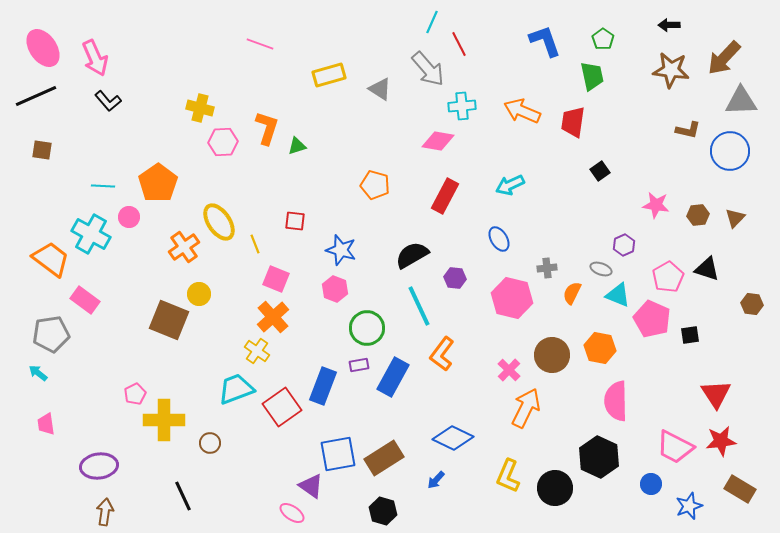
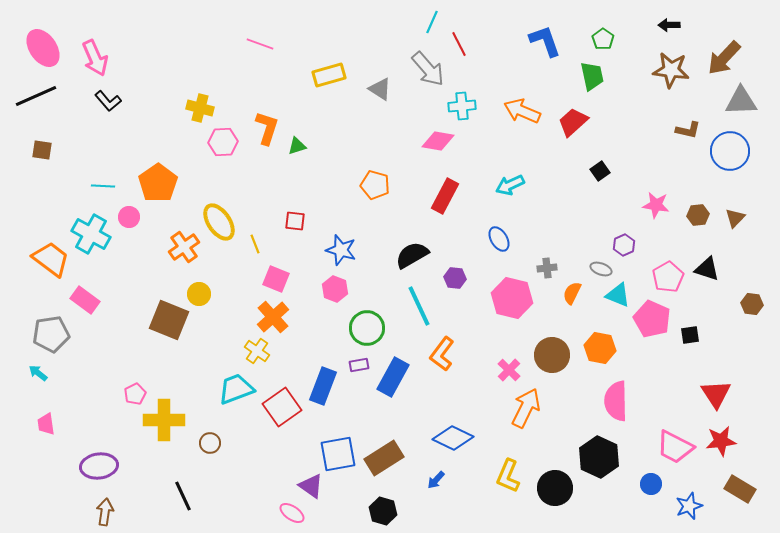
red trapezoid at (573, 122): rotated 40 degrees clockwise
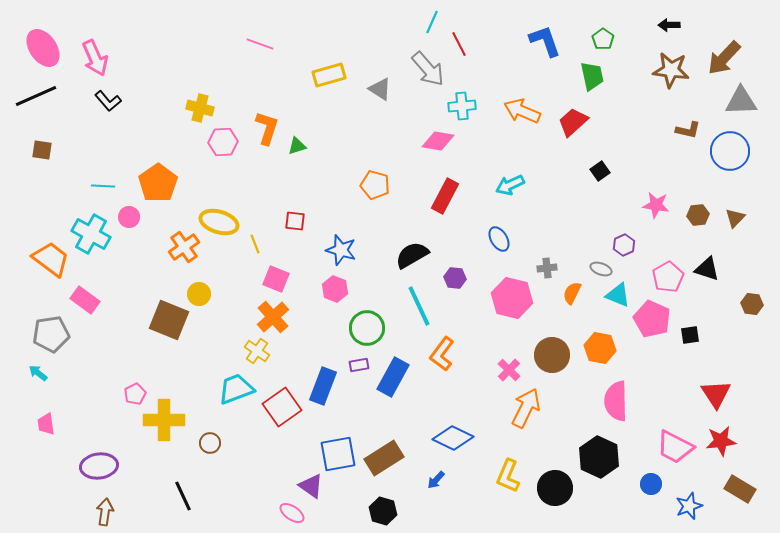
yellow ellipse at (219, 222): rotated 39 degrees counterclockwise
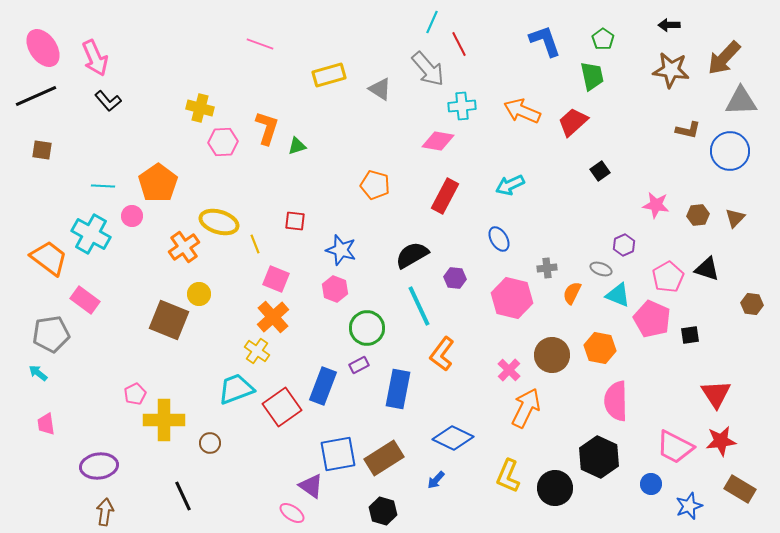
pink circle at (129, 217): moved 3 px right, 1 px up
orange trapezoid at (51, 259): moved 2 px left, 1 px up
purple rectangle at (359, 365): rotated 18 degrees counterclockwise
blue rectangle at (393, 377): moved 5 px right, 12 px down; rotated 18 degrees counterclockwise
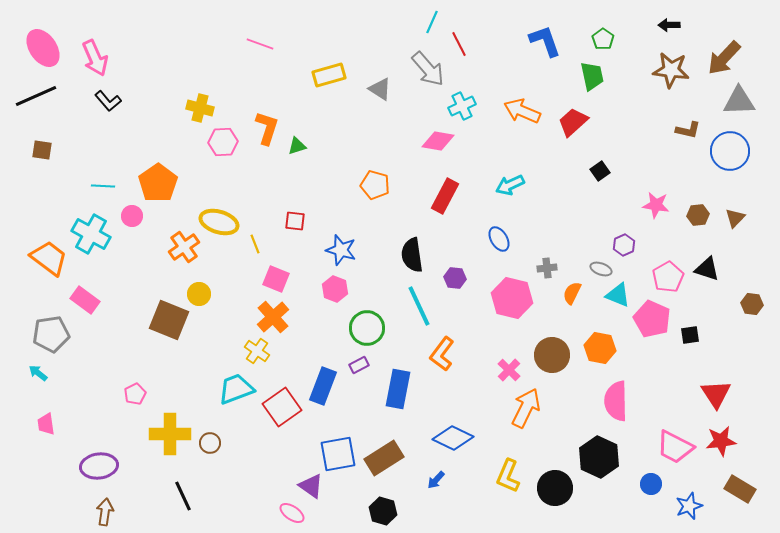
gray triangle at (741, 101): moved 2 px left
cyan cross at (462, 106): rotated 20 degrees counterclockwise
black semicircle at (412, 255): rotated 68 degrees counterclockwise
yellow cross at (164, 420): moved 6 px right, 14 px down
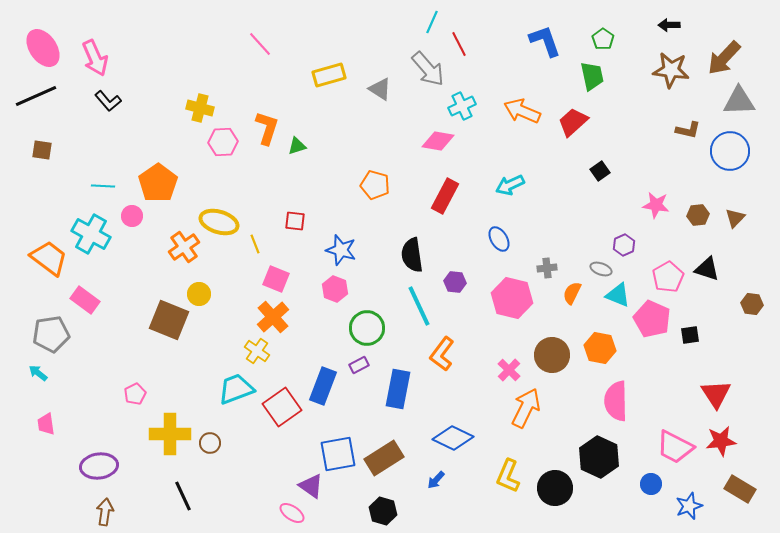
pink line at (260, 44): rotated 28 degrees clockwise
purple hexagon at (455, 278): moved 4 px down
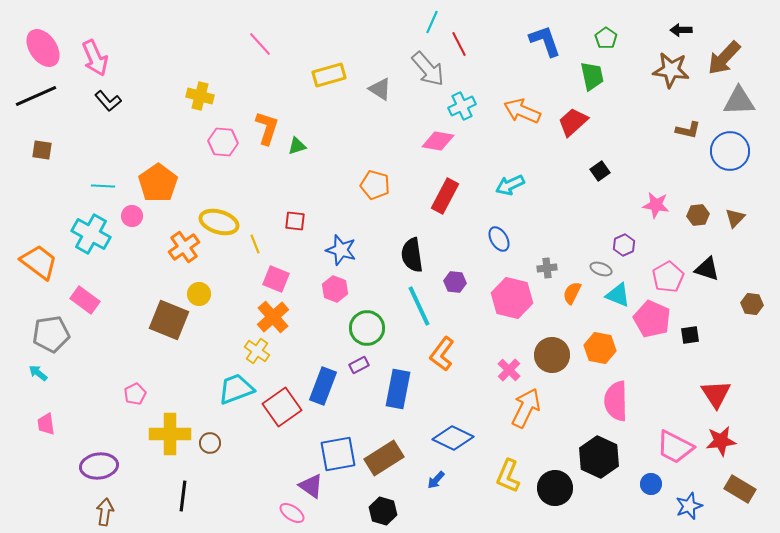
black arrow at (669, 25): moved 12 px right, 5 px down
green pentagon at (603, 39): moved 3 px right, 1 px up
yellow cross at (200, 108): moved 12 px up
pink hexagon at (223, 142): rotated 8 degrees clockwise
orange trapezoid at (49, 258): moved 10 px left, 4 px down
black line at (183, 496): rotated 32 degrees clockwise
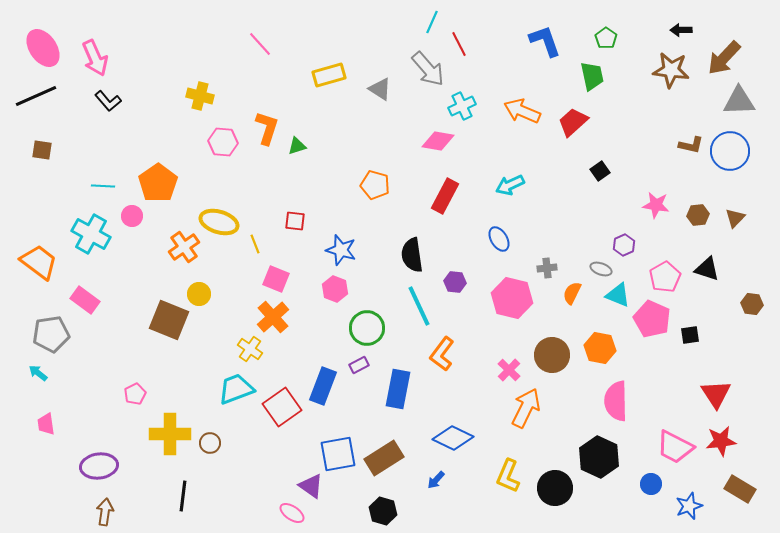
brown L-shape at (688, 130): moved 3 px right, 15 px down
pink pentagon at (668, 277): moved 3 px left
yellow cross at (257, 351): moved 7 px left, 2 px up
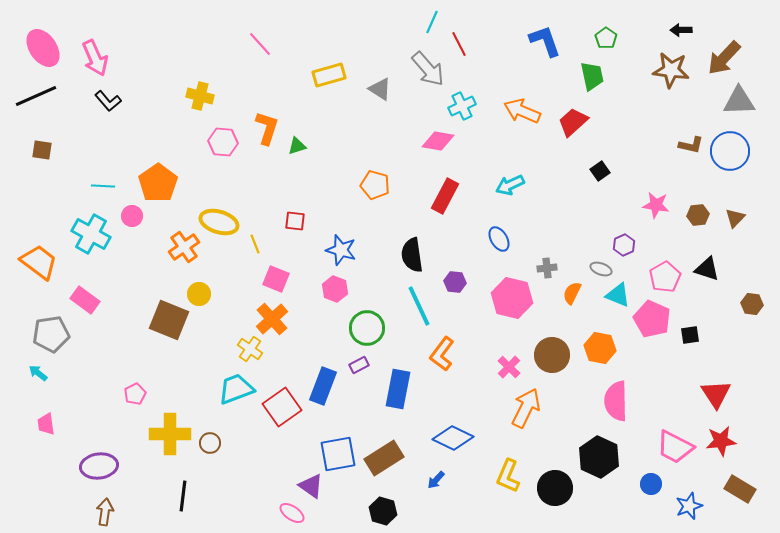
orange cross at (273, 317): moved 1 px left, 2 px down
pink cross at (509, 370): moved 3 px up
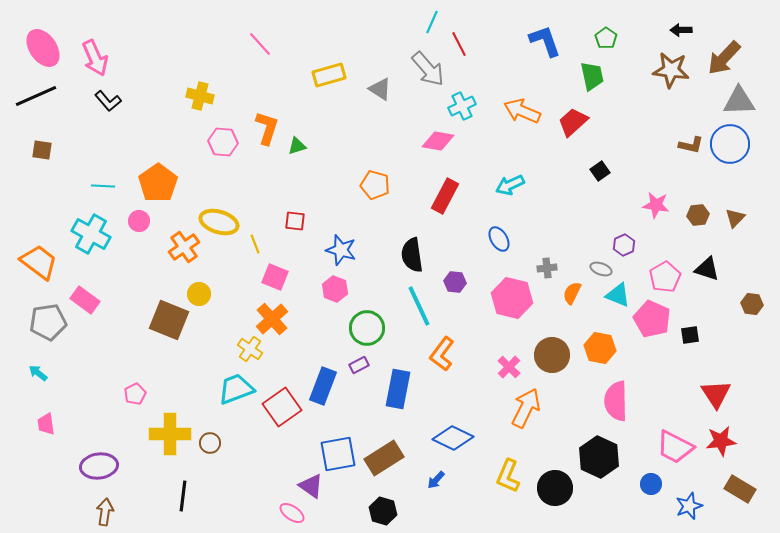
blue circle at (730, 151): moved 7 px up
pink circle at (132, 216): moved 7 px right, 5 px down
pink square at (276, 279): moved 1 px left, 2 px up
gray pentagon at (51, 334): moved 3 px left, 12 px up
